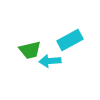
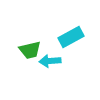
cyan rectangle: moved 1 px right, 3 px up
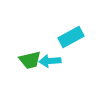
green trapezoid: moved 10 px down
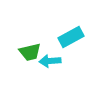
green trapezoid: moved 8 px up
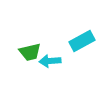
cyan rectangle: moved 11 px right, 4 px down
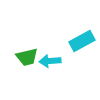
green trapezoid: moved 3 px left, 5 px down
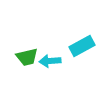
cyan rectangle: moved 5 px down
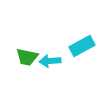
green trapezoid: rotated 25 degrees clockwise
